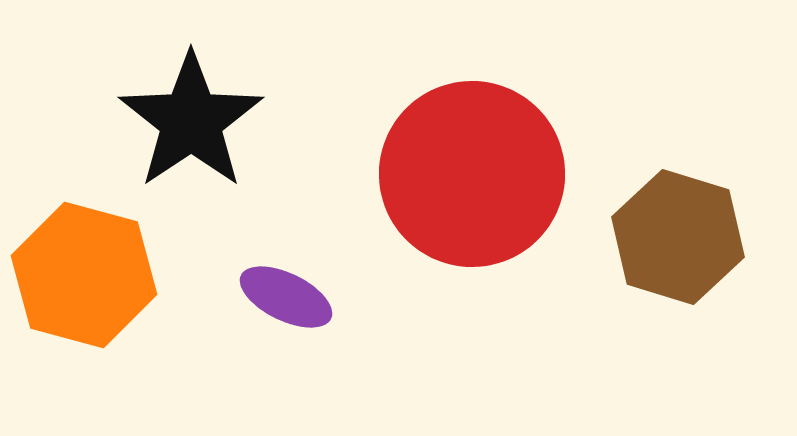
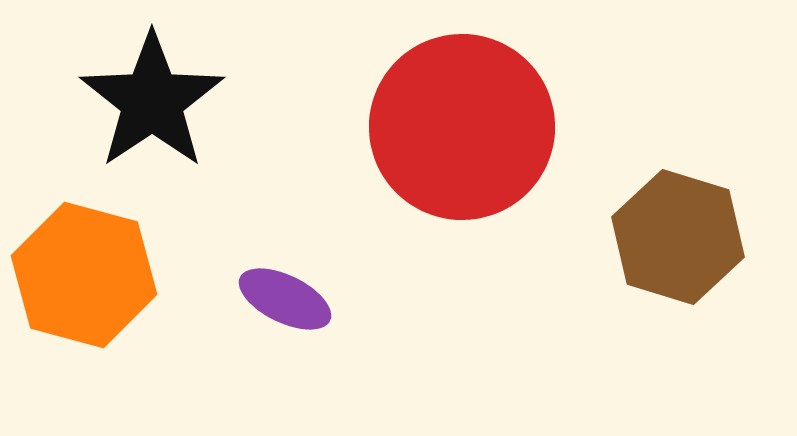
black star: moved 39 px left, 20 px up
red circle: moved 10 px left, 47 px up
purple ellipse: moved 1 px left, 2 px down
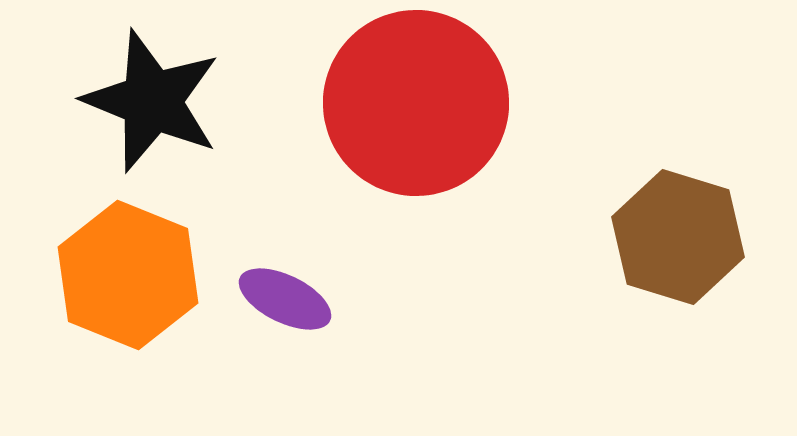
black star: rotated 16 degrees counterclockwise
red circle: moved 46 px left, 24 px up
orange hexagon: moved 44 px right; rotated 7 degrees clockwise
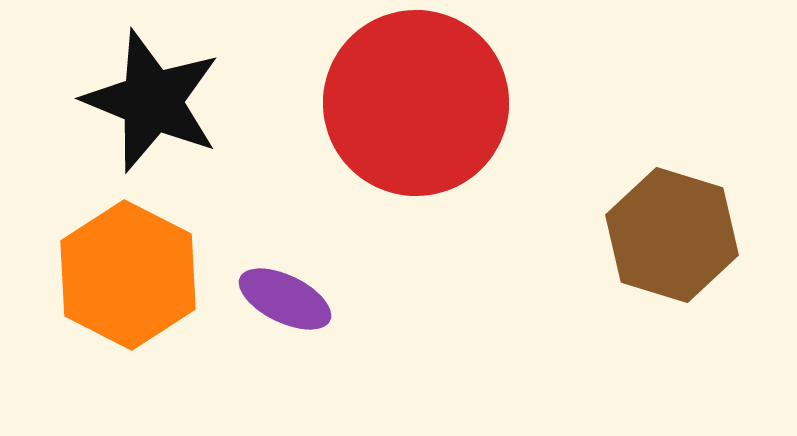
brown hexagon: moved 6 px left, 2 px up
orange hexagon: rotated 5 degrees clockwise
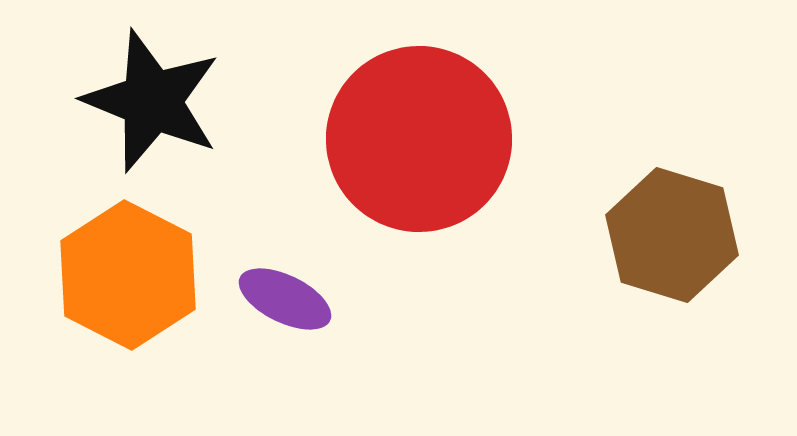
red circle: moved 3 px right, 36 px down
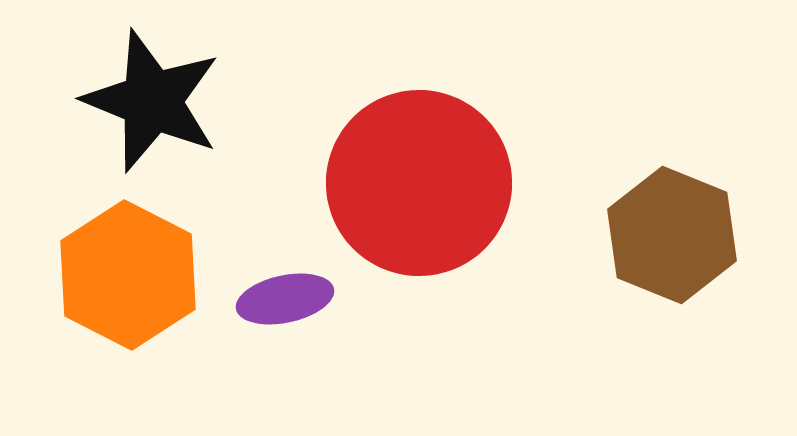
red circle: moved 44 px down
brown hexagon: rotated 5 degrees clockwise
purple ellipse: rotated 38 degrees counterclockwise
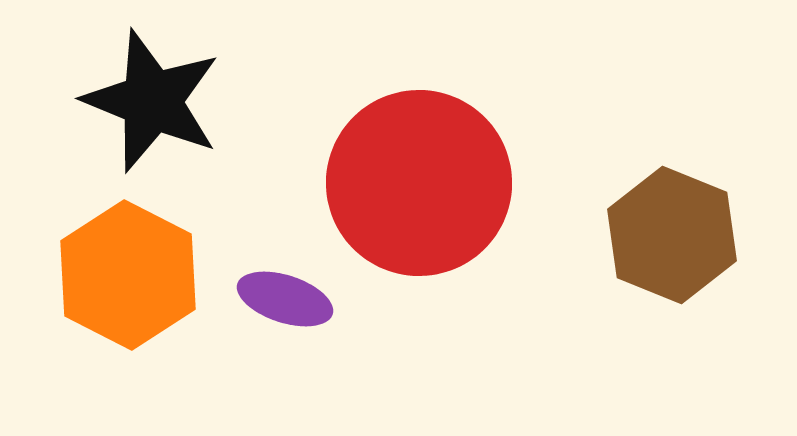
purple ellipse: rotated 30 degrees clockwise
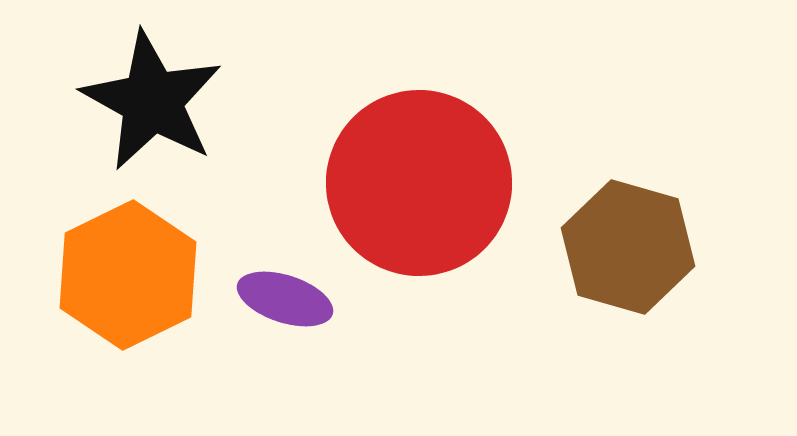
black star: rotated 7 degrees clockwise
brown hexagon: moved 44 px left, 12 px down; rotated 6 degrees counterclockwise
orange hexagon: rotated 7 degrees clockwise
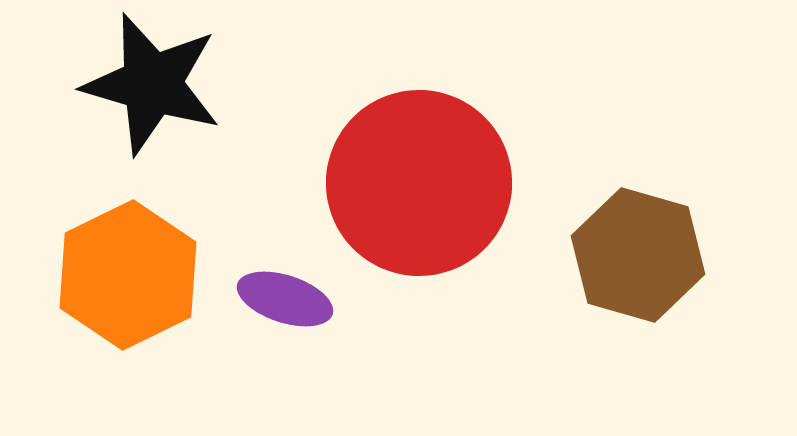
black star: moved 17 px up; rotated 13 degrees counterclockwise
brown hexagon: moved 10 px right, 8 px down
